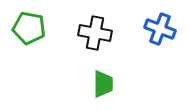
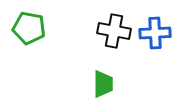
blue cross: moved 5 px left, 4 px down; rotated 24 degrees counterclockwise
black cross: moved 19 px right, 2 px up
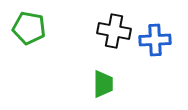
blue cross: moved 7 px down
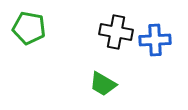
black cross: moved 2 px right, 1 px down
green trapezoid: rotated 120 degrees clockwise
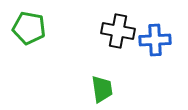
black cross: moved 2 px right, 1 px up
green trapezoid: moved 1 px left, 5 px down; rotated 128 degrees counterclockwise
